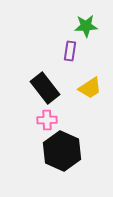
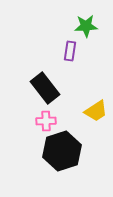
yellow trapezoid: moved 6 px right, 23 px down
pink cross: moved 1 px left, 1 px down
black hexagon: rotated 18 degrees clockwise
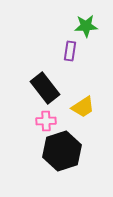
yellow trapezoid: moved 13 px left, 4 px up
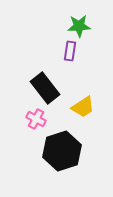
green star: moved 7 px left
pink cross: moved 10 px left, 2 px up; rotated 30 degrees clockwise
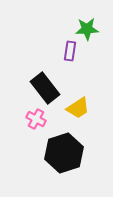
green star: moved 8 px right, 3 px down
yellow trapezoid: moved 5 px left, 1 px down
black hexagon: moved 2 px right, 2 px down
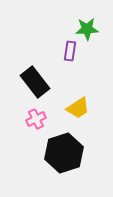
black rectangle: moved 10 px left, 6 px up
pink cross: rotated 36 degrees clockwise
